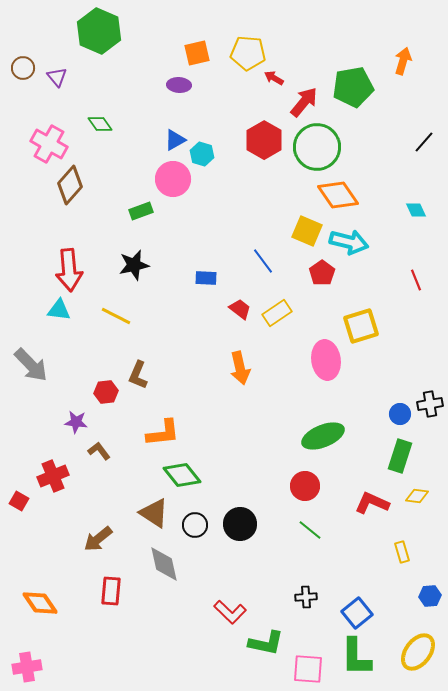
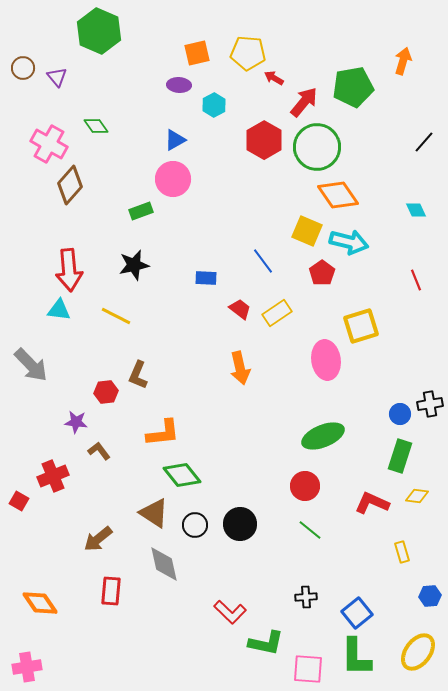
green diamond at (100, 124): moved 4 px left, 2 px down
cyan hexagon at (202, 154): moved 12 px right, 49 px up; rotated 15 degrees clockwise
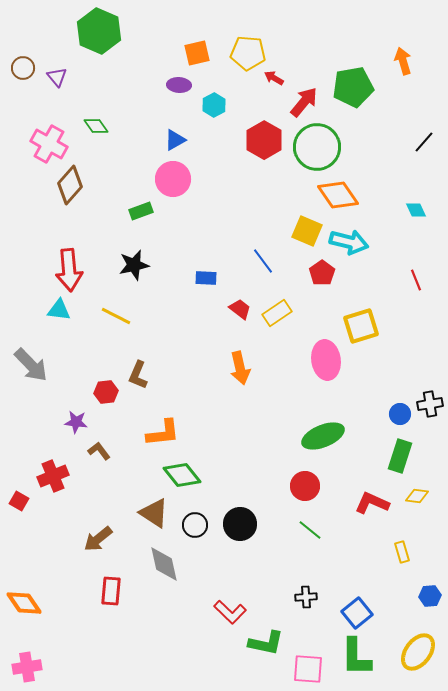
orange arrow at (403, 61): rotated 32 degrees counterclockwise
orange diamond at (40, 603): moved 16 px left
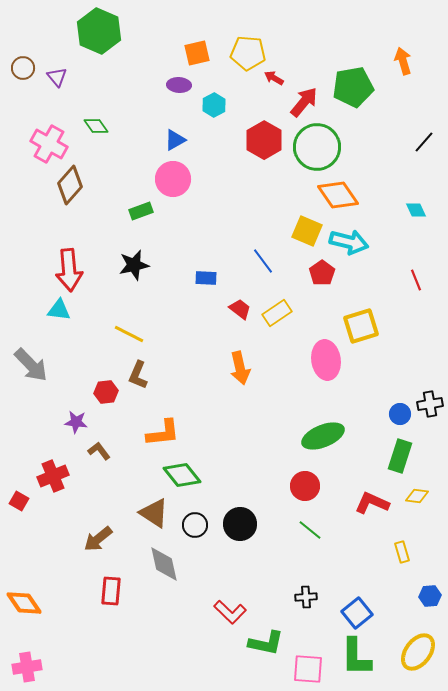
yellow line at (116, 316): moved 13 px right, 18 px down
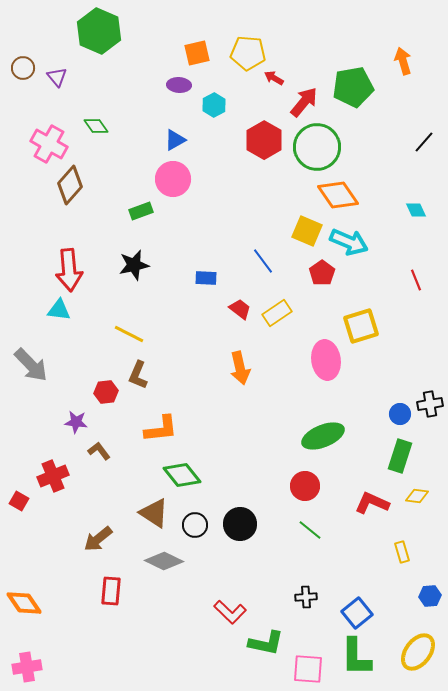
cyan arrow at (349, 242): rotated 9 degrees clockwise
orange L-shape at (163, 433): moved 2 px left, 4 px up
gray diamond at (164, 564): moved 3 px up; rotated 51 degrees counterclockwise
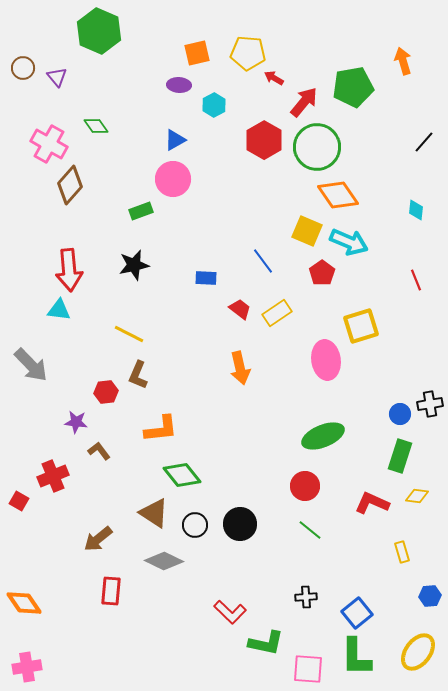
cyan diamond at (416, 210): rotated 30 degrees clockwise
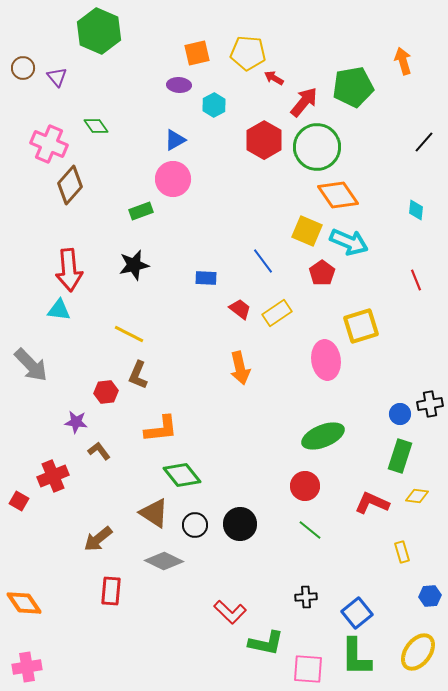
pink cross at (49, 144): rotated 6 degrees counterclockwise
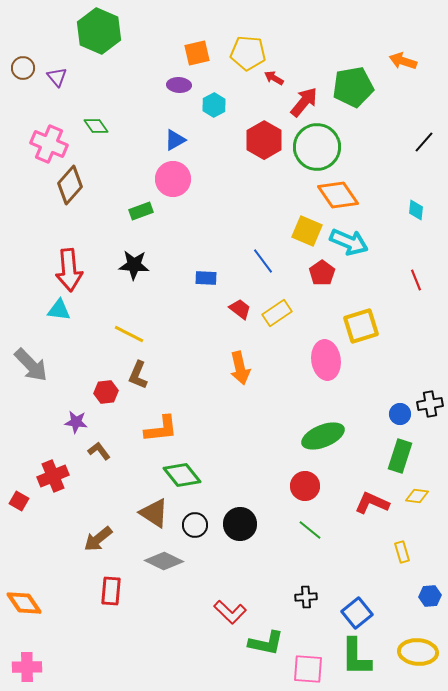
orange arrow at (403, 61): rotated 56 degrees counterclockwise
black star at (134, 265): rotated 16 degrees clockwise
yellow ellipse at (418, 652): rotated 57 degrees clockwise
pink cross at (27, 667): rotated 8 degrees clockwise
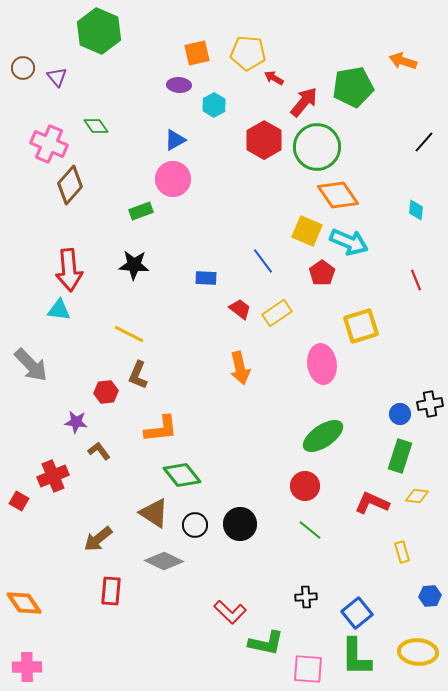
pink ellipse at (326, 360): moved 4 px left, 4 px down
green ellipse at (323, 436): rotated 12 degrees counterclockwise
